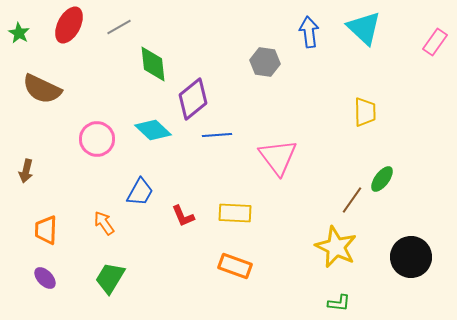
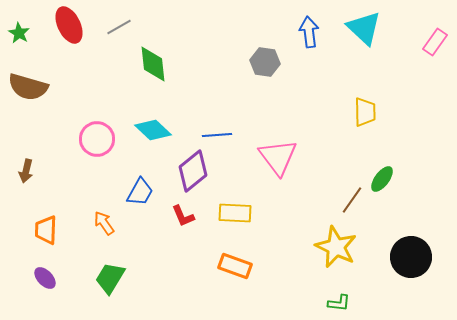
red ellipse: rotated 54 degrees counterclockwise
brown semicircle: moved 14 px left, 2 px up; rotated 9 degrees counterclockwise
purple diamond: moved 72 px down
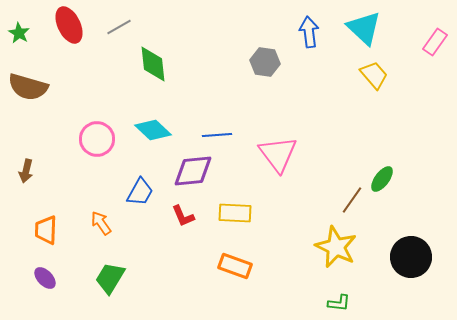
yellow trapezoid: moved 9 px right, 37 px up; rotated 40 degrees counterclockwise
pink triangle: moved 3 px up
purple diamond: rotated 33 degrees clockwise
orange arrow: moved 3 px left
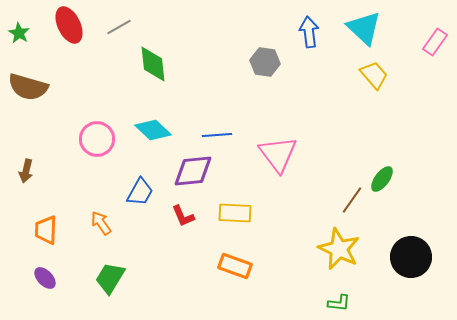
yellow star: moved 3 px right, 2 px down
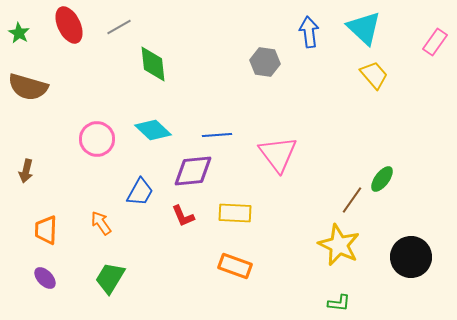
yellow star: moved 4 px up
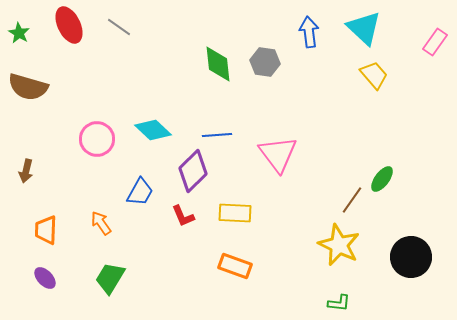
gray line: rotated 65 degrees clockwise
green diamond: moved 65 px right
purple diamond: rotated 39 degrees counterclockwise
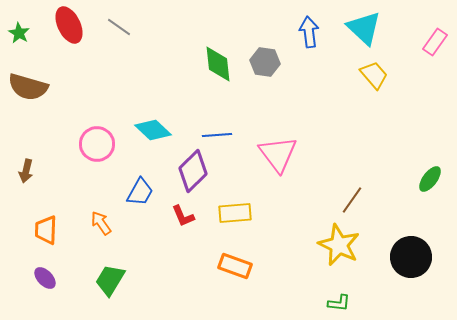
pink circle: moved 5 px down
green ellipse: moved 48 px right
yellow rectangle: rotated 8 degrees counterclockwise
green trapezoid: moved 2 px down
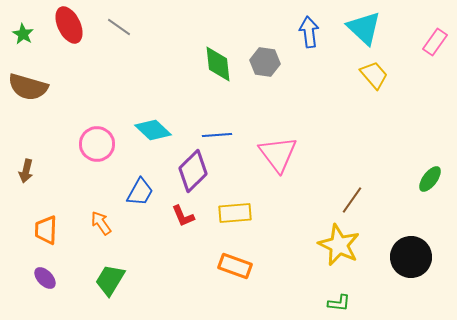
green star: moved 4 px right, 1 px down
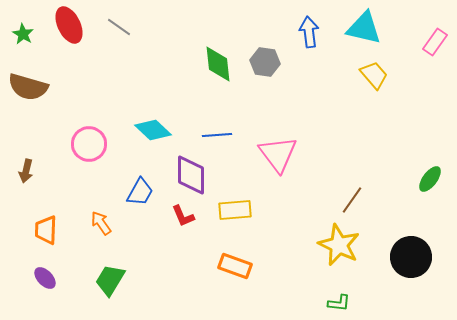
cyan triangle: rotated 30 degrees counterclockwise
pink circle: moved 8 px left
purple diamond: moved 2 px left, 4 px down; rotated 45 degrees counterclockwise
yellow rectangle: moved 3 px up
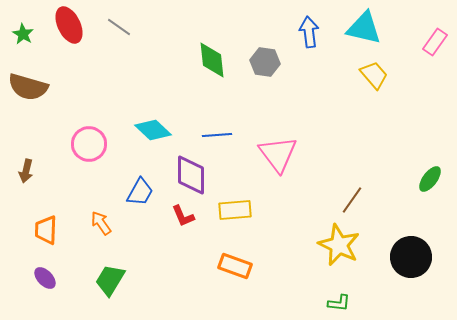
green diamond: moved 6 px left, 4 px up
